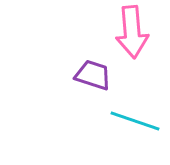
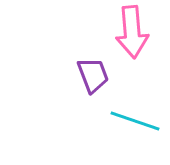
purple trapezoid: rotated 51 degrees clockwise
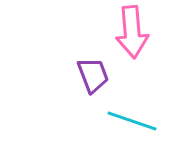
cyan line: moved 3 px left
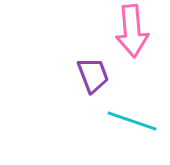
pink arrow: moved 1 px up
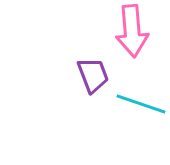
cyan line: moved 9 px right, 17 px up
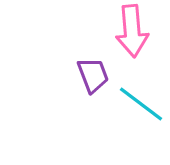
cyan line: rotated 18 degrees clockwise
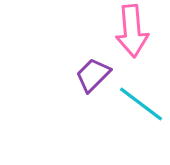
purple trapezoid: rotated 114 degrees counterclockwise
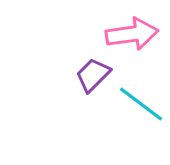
pink arrow: moved 3 px down; rotated 93 degrees counterclockwise
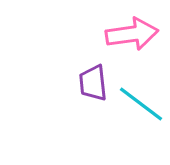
purple trapezoid: moved 8 px down; rotated 51 degrees counterclockwise
